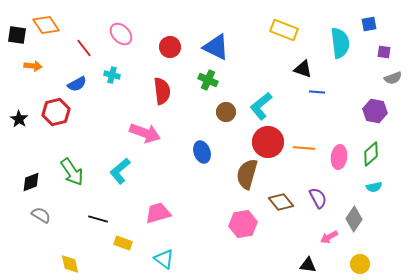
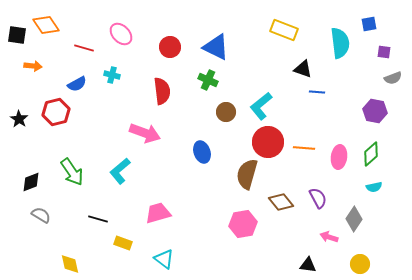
red line at (84, 48): rotated 36 degrees counterclockwise
pink arrow at (329, 237): rotated 48 degrees clockwise
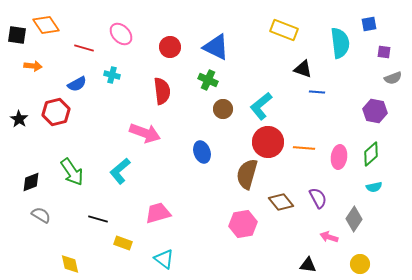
brown circle at (226, 112): moved 3 px left, 3 px up
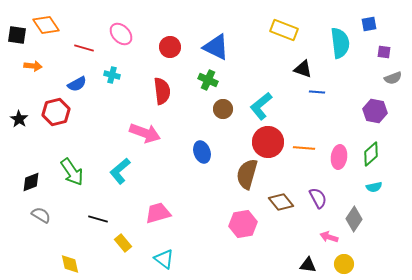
yellow rectangle at (123, 243): rotated 30 degrees clockwise
yellow circle at (360, 264): moved 16 px left
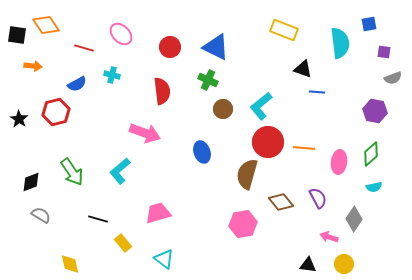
pink ellipse at (339, 157): moved 5 px down
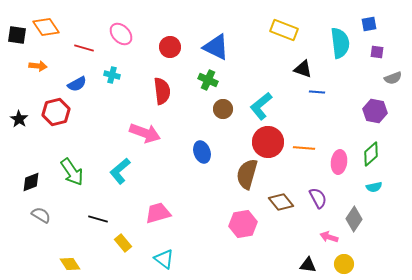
orange diamond at (46, 25): moved 2 px down
purple square at (384, 52): moved 7 px left
orange arrow at (33, 66): moved 5 px right
yellow diamond at (70, 264): rotated 20 degrees counterclockwise
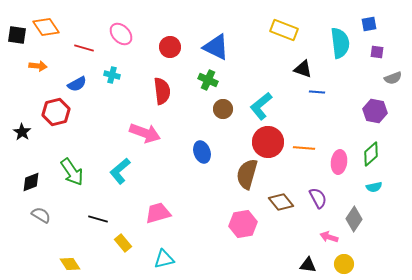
black star at (19, 119): moved 3 px right, 13 px down
cyan triangle at (164, 259): rotated 50 degrees counterclockwise
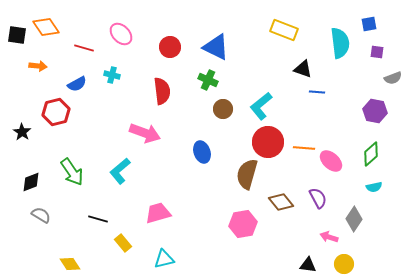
pink ellipse at (339, 162): moved 8 px left, 1 px up; rotated 55 degrees counterclockwise
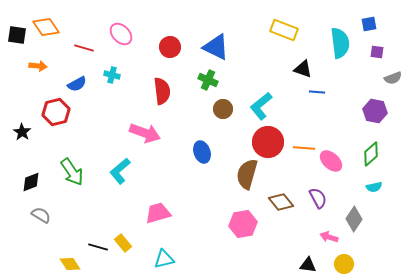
black line at (98, 219): moved 28 px down
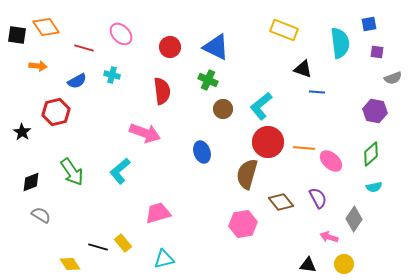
blue semicircle at (77, 84): moved 3 px up
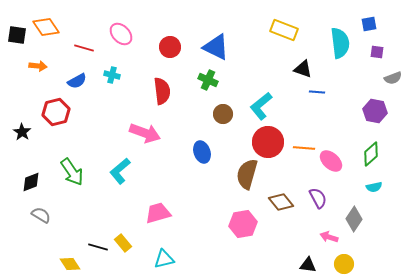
brown circle at (223, 109): moved 5 px down
